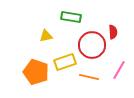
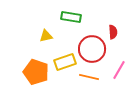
red circle: moved 4 px down
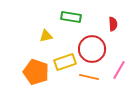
red semicircle: moved 8 px up
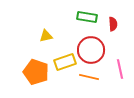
green rectangle: moved 16 px right
red circle: moved 1 px left, 1 px down
pink line: moved 1 px right, 1 px up; rotated 42 degrees counterclockwise
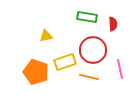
red circle: moved 2 px right
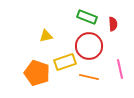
green rectangle: rotated 12 degrees clockwise
red circle: moved 4 px left, 4 px up
orange pentagon: moved 1 px right, 1 px down
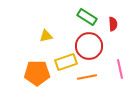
green rectangle: rotated 12 degrees clockwise
yellow rectangle: moved 1 px right
orange pentagon: rotated 20 degrees counterclockwise
orange line: moved 2 px left; rotated 24 degrees counterclockwise
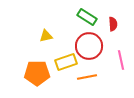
pink line: moved 1 px right, 9 px up
